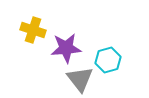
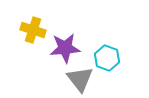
purple star: moved 1 px left
cyan hexagon: moved 1 px left, 2 px up; rotated 25 degrees counterclockwise
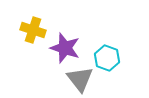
purple star: rotated 24 degrees clockwise
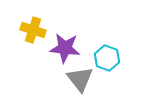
purple star: rotated 12 degrees counterclockwise
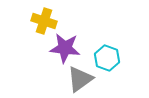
yellow cross: moved 11 px right, 9 px up
gray triangle: rotated 32 degrees clockwise
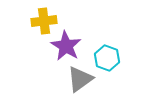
yellow cross: rotated 25 degrees counterclockwise
purple star: moved 1 px right, 2 px up; rotated 24 degrees clockwise
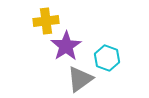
yellow cross: moved 2 px right
purple star: rotated 8 degrees clockwise
